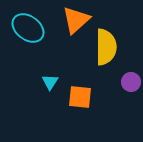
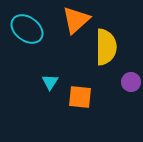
cyan ellipse: moved 1 px left, 1 px down
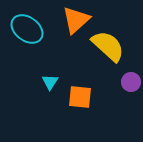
yellow semicircle: moved 2 px right, 1 px up; rotated 48 degrees counterclockwise
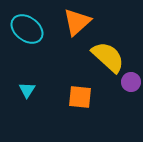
orange triangle: moved 1 px right, 2 px down
yellow semicircle: moved 11 px down
cyan triangle: moved 23 px left, 8 px down
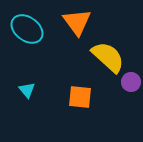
orange triangle: rotated 24 degrees counterclockwise
cyan triangle: rotated 12 degrees counterclockwise
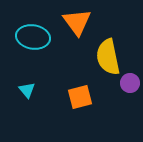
cyan ellipse: moved 6 px right, 8 px down; rotated 28 degrees counterclockwise
yellow semicircle: rotated 144 degrees counterclockwise
purple circle: moved 1 px left, 1 px down
orange square: rotated 20 degrees counterclockwise
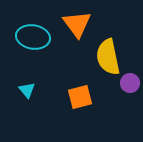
orange triangle: moved 2 px down
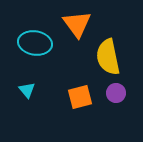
cyan ellipse: moved 2 px right, 6 px down
purple circle: moved 14 px left, 10 px down
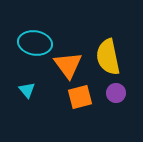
orange triangle: moved 9 px left, 41 px down
